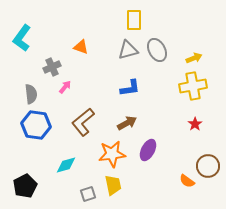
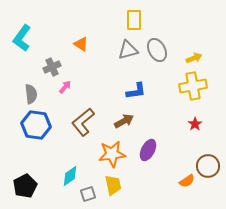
orange triangle: moved 3 px up; rotated 14 degrees clockwise
blue L-shape: moved 6 px right, 3 px down
brown arrow: moved 3 px left, 2 px up
cyan diamond: moved 4 px right, 11 px down; rotated 20 degrees counterclockwise
orange semicircle: rotated 70 degrees counterclockwise
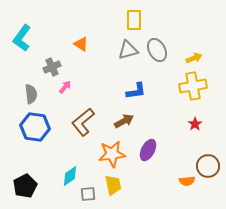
blue hexagon: moved 1 px left, 2 px down
orange semicircle: rotated 28 degrees clockwise
gray square: rotated 14 degrees clockwise
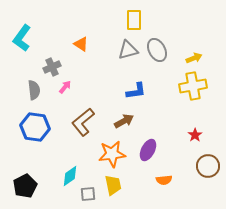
gray semicircle: moved 3 px right, 4 px up
red star: moved 11 px down
orange semicircle: moved 23 px left, 1 px up
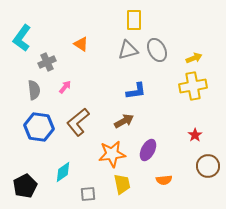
gray cross: moved 5 px left, 5 px up
brown L-shape: moved 5 px left
blue hexagon: moved 4 px right
cyan diamond: moved 7 px left, 4 px up
yellow trapezoid: moved 9 px right, 1 px up
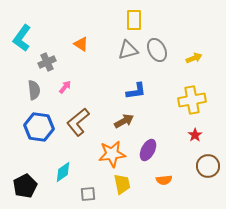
yellow cross: moved 1 px left, 14 px down
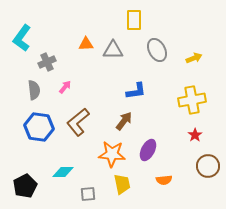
orange triangle: moved 5 px right; rotated 35 degrees counterclockwise
gray triangle: moved 15 px left; rotated 15 degrees clockwise
brown arrow: rotated 24 degrees counterclockwise
orange star: rotated 12 degrees clockwise
cyan diamond: rotated 35 degrees clockwise
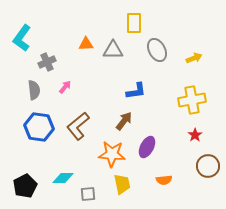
yellow rectangle: moved 3 px down
brown L-shape: moved 4 px down
purple ellipse: moved 1 px left, 3 px up
cyan diamond: moved 6 px down
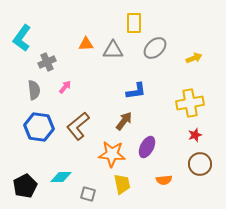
gray ellipse: moved 2 px left, 2 px up; rotated 75 degrees clockwise
yellow cross: moved 2 px left, 3 px down
red star: rotated 16 degrees clockwise
brown circle: moved 8 px left, 2 px up
cyan diamond: moved 2 px left, 1 px up
gray square: rotated 21 degrees clockwise
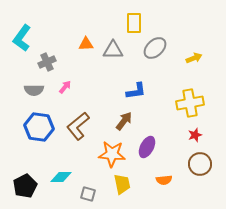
gray semicircle: rotated 96 degrees clockwise
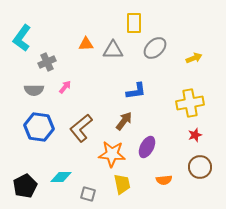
brown L-shape: moved 3 px right, 2 px down
brown circle: moved 3 px down
